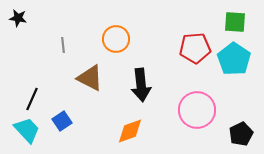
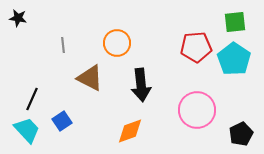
green square: rotated 10 degrees counterclockwise
orange circle: moved 1 px right, 4 px down
red pentagon: moved 1 px right, 1 px up
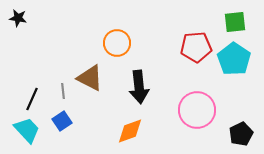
gray line: moved 46 px down
black arrow: moved 2 px left, 2 px down
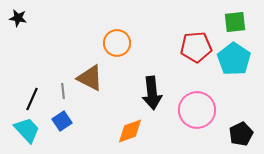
black arrow: moved 13 px right, 6 px down
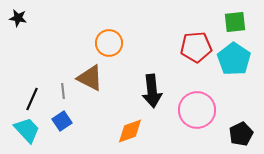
orange circle: moved 8 px left
black arrow: moved 2 px up
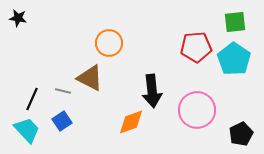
gray line: rotated 70 degrees counterclockwise
orange diamond: moved 1 px right, 9 px up
